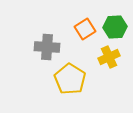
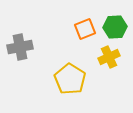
orange square: rotated 10 degrees clockwise
gray cross: moved 27 px left; rotated 15 degrees counterclockwise
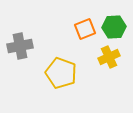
green hexagon: moved 1 px left
gray cross: moved 1 px up
yellow pentagon: moved 9 px left, 6 px up; rotated 12 degrees counterclockwise
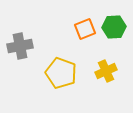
yellow cross: moved 3 px left, 14 px down
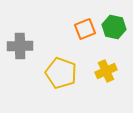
green hexagon: rotated 15 degrees clockwise
gray cross: rotated 10 degrees clockwise
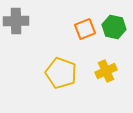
gray cross: moved 4 px left, 25 px up
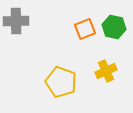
yellow pentagon: moved 9 px down
